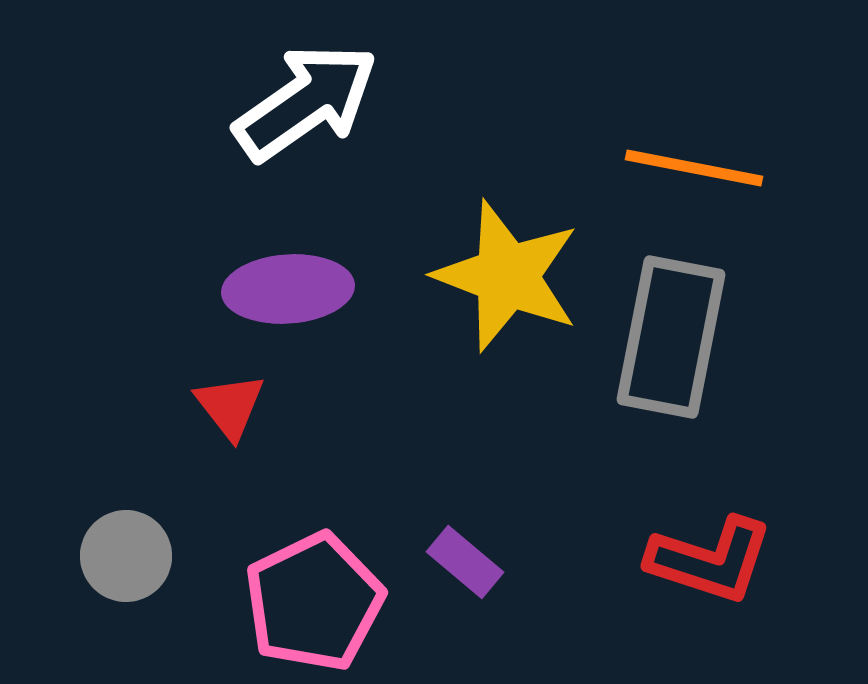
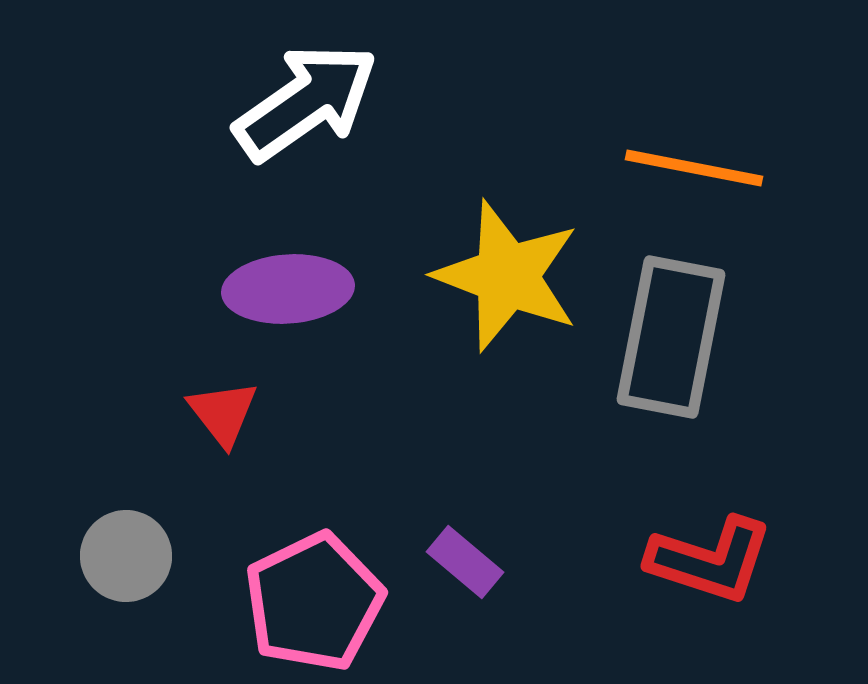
red triangle: moved 7 px left, 7 px down
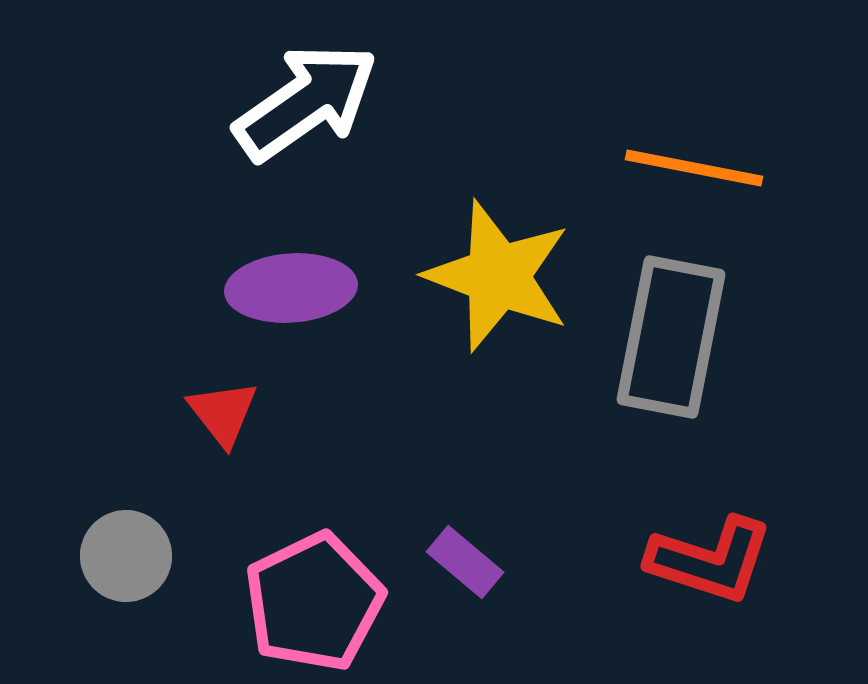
yellow star: moved 9 px left
purple ellipse: moved 3 px right, 1 px up
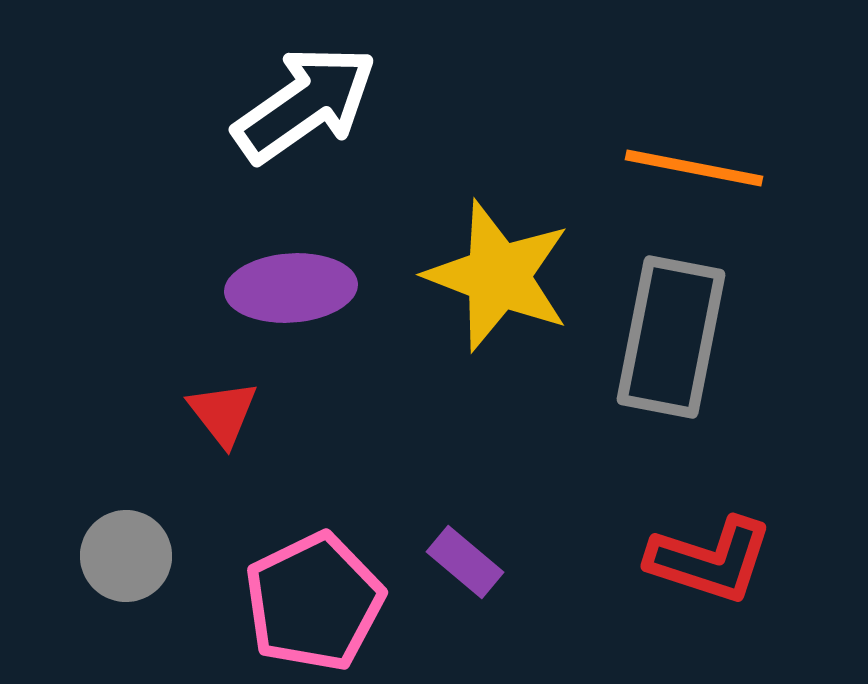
white arrow: moved 1 px left, 2 px down
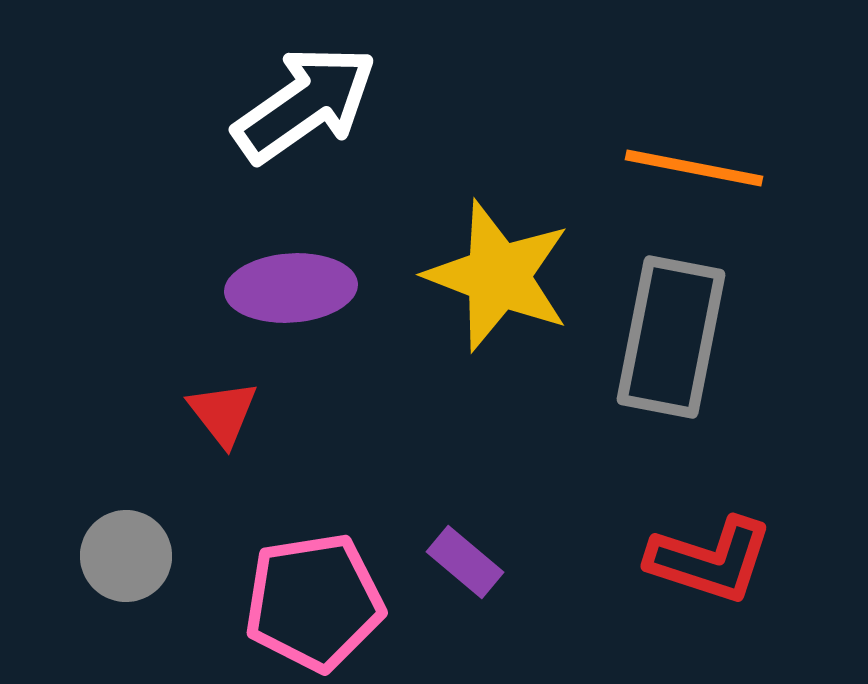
pink pentagon: rotated 17 degrees clockwise
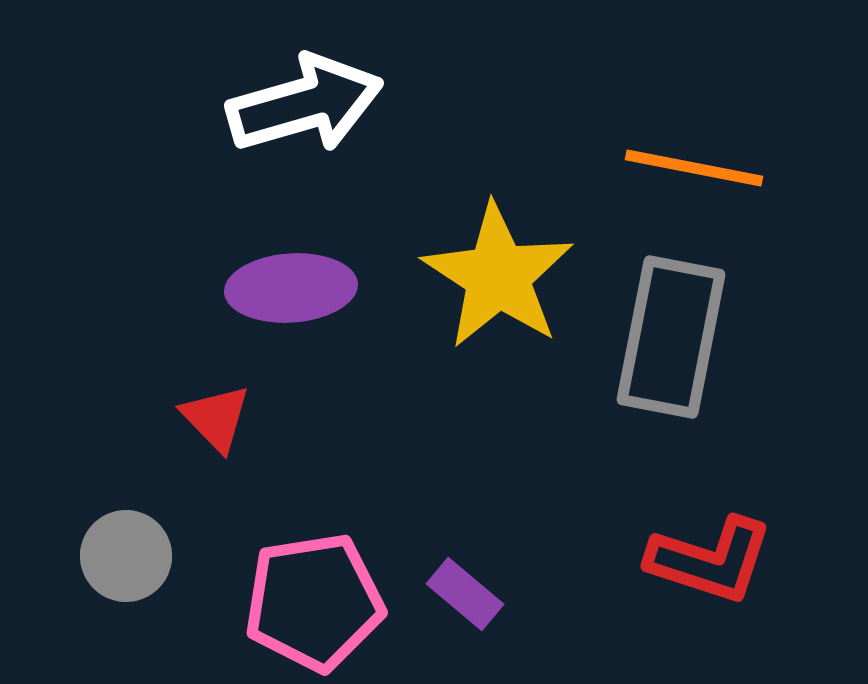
white arrow: rotated 19 degrees clockwise
yellow star: rotated 12 degrees clockwise
red triangle: moved 7 px left, 5 px down; rotated 6 degrees counterclockwise
purple rectangle: moved 32 px down
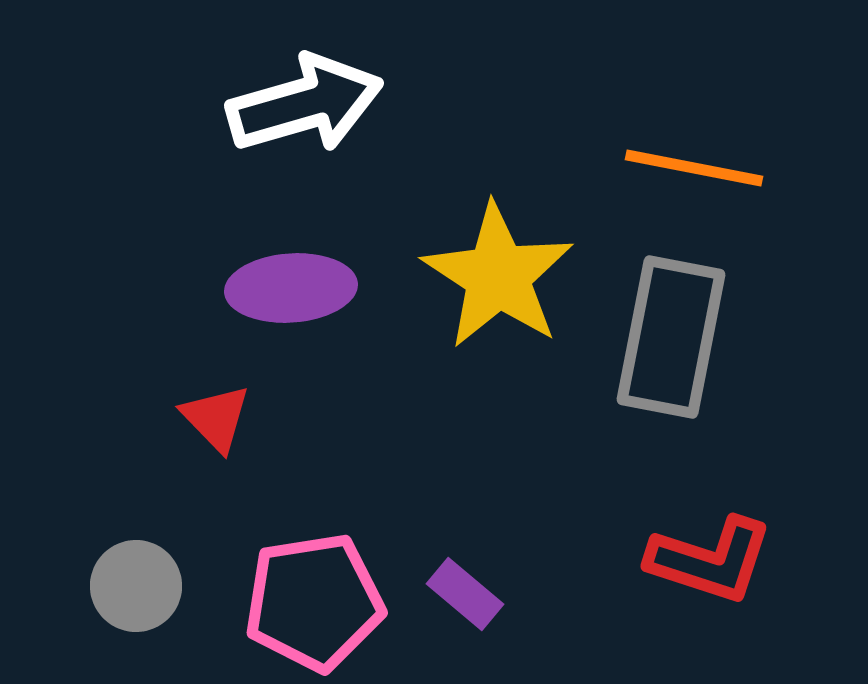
gray circle: moved 10 px right, 30 px down
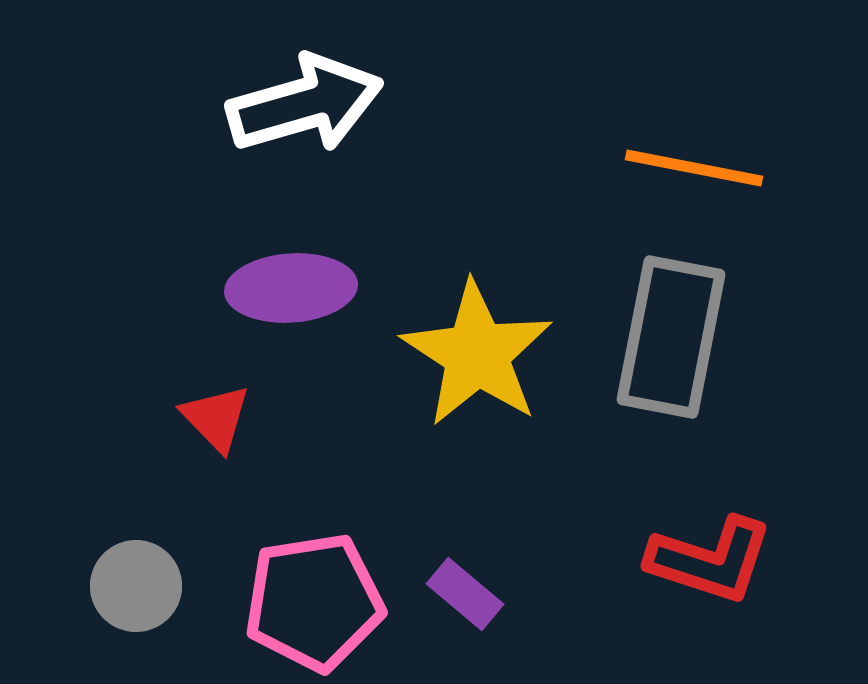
yellow star: moved 21 px left, 78 px down
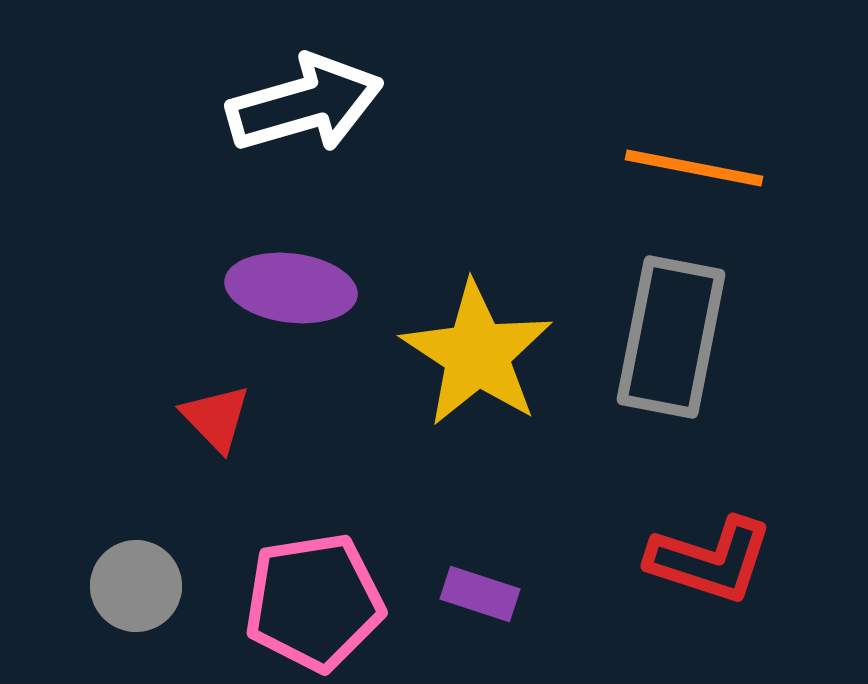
purple ellipse: rotated 11 degrees clockwise
purple rectangle: moved 15 px right; rotated 22 degrees counterclockwise
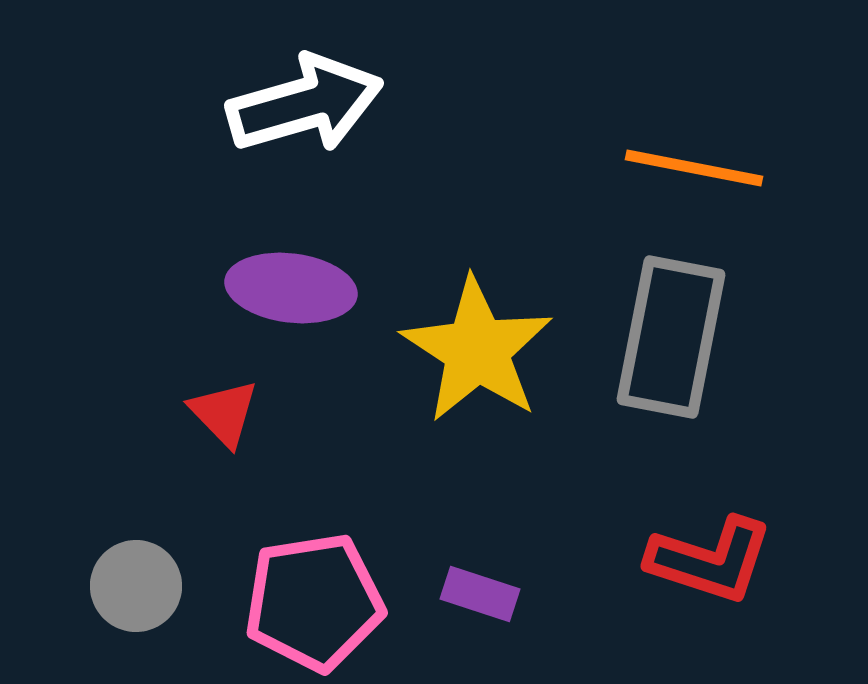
yellow star: moved 4 px up
red triangle: moved 8 px right, 5 px up
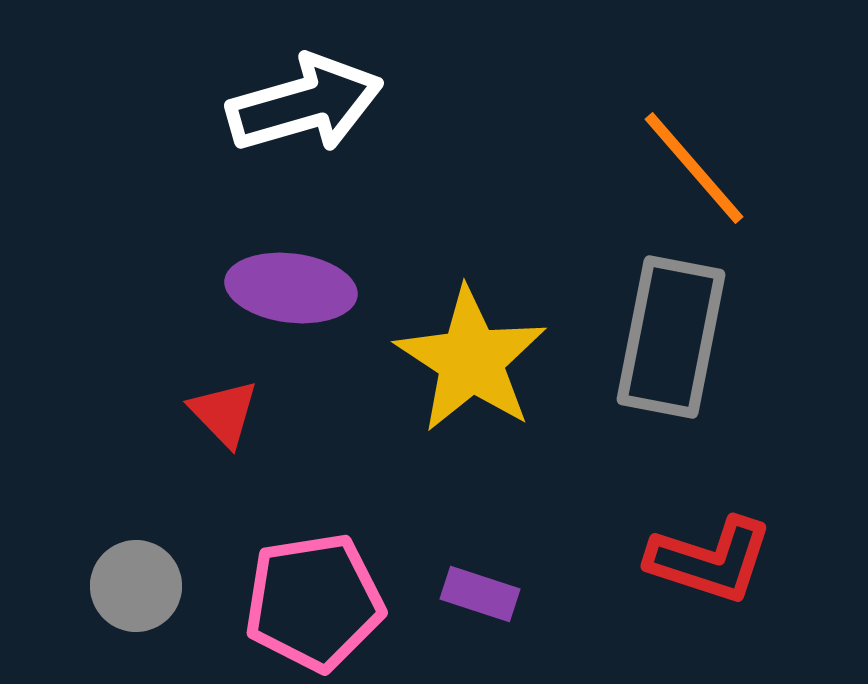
orange line: rotated 38 degrees clockwise
yellow star: moved 6 px left, 10 px down
